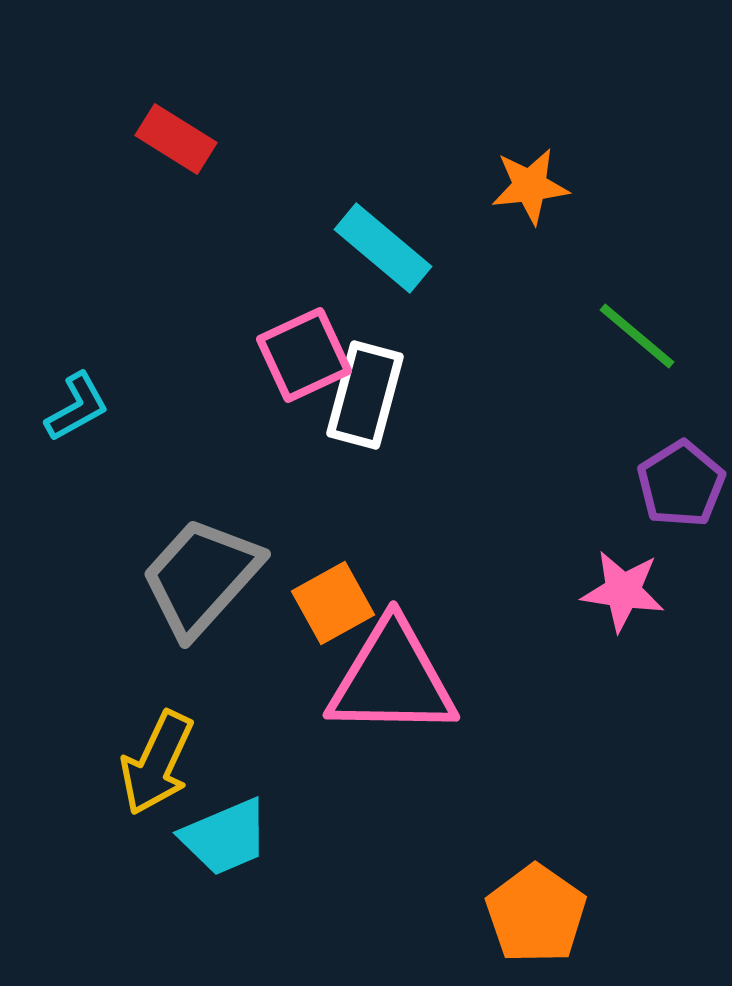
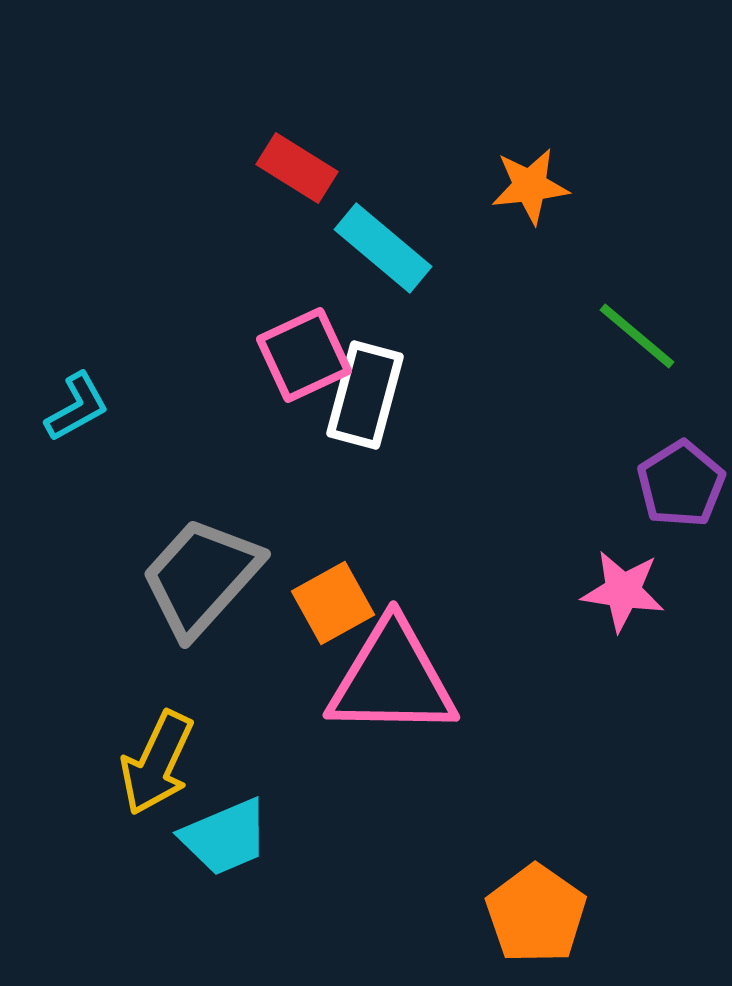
red rectangle: moved 121 px right, 29 px down
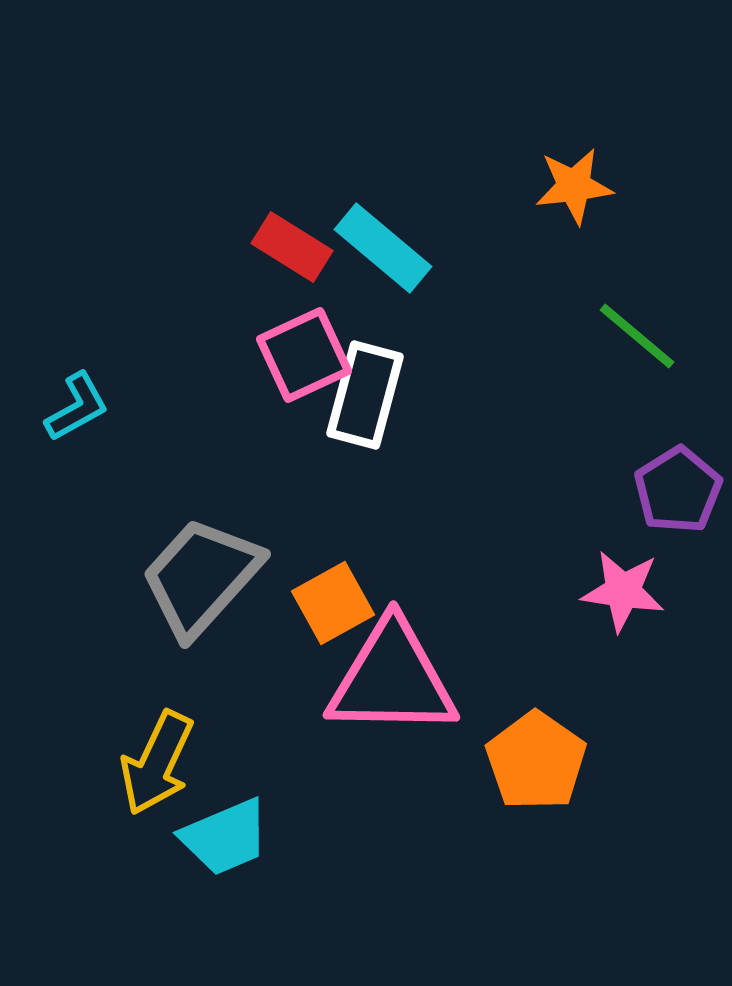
red rectangle: moved 5 px left, 79 px down
orange star: moved 44 px right
purple pentagon: moved 3 px left, 6 px down
orange pentagon: moved 153 px up
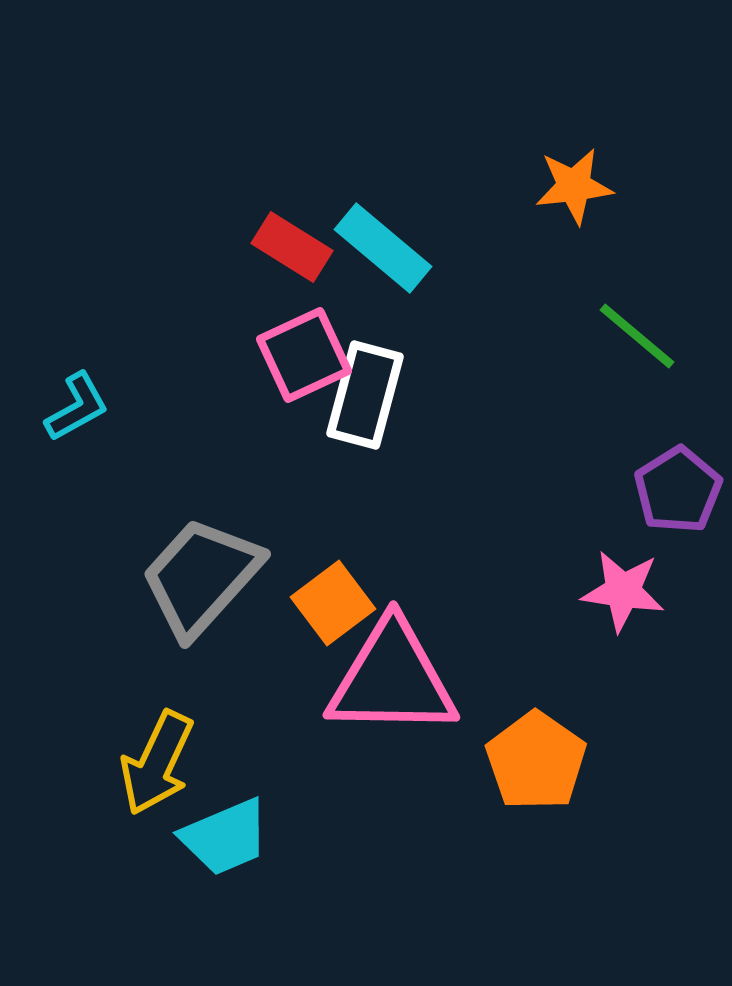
orange square: rotated 8 degrees counterclockwise
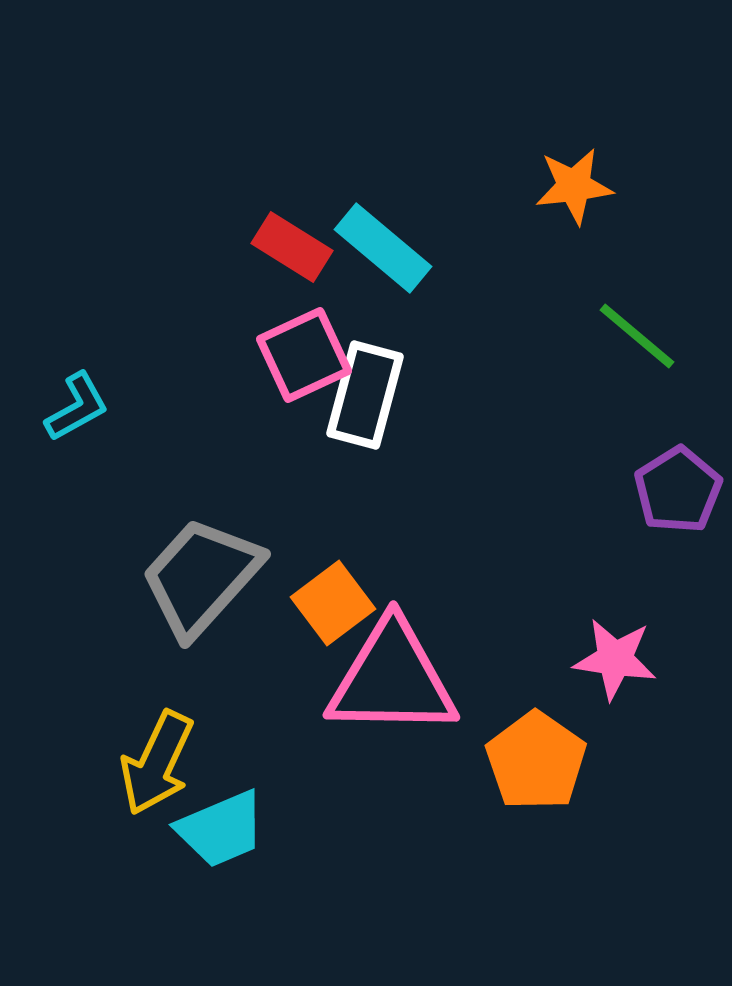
pink star: moved 8 px left, 68 px down
cyan trapezoid: moved 4 px left, 8 px up
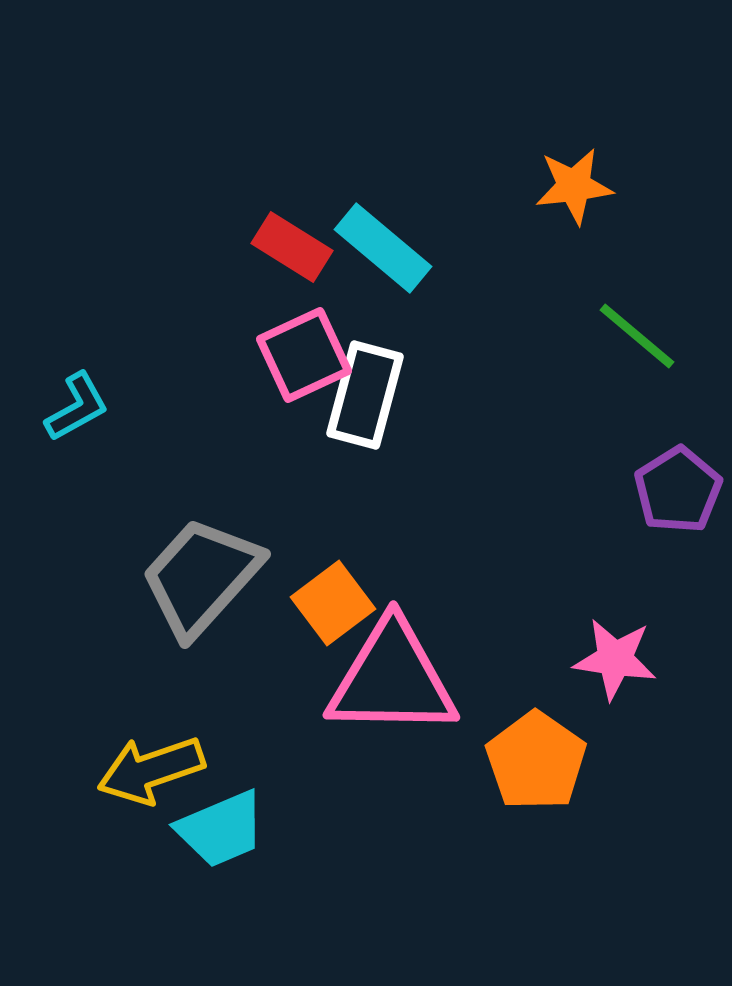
yellow arrow: moved 6 px left, 7 px down; rotated 46 degrees clockwise
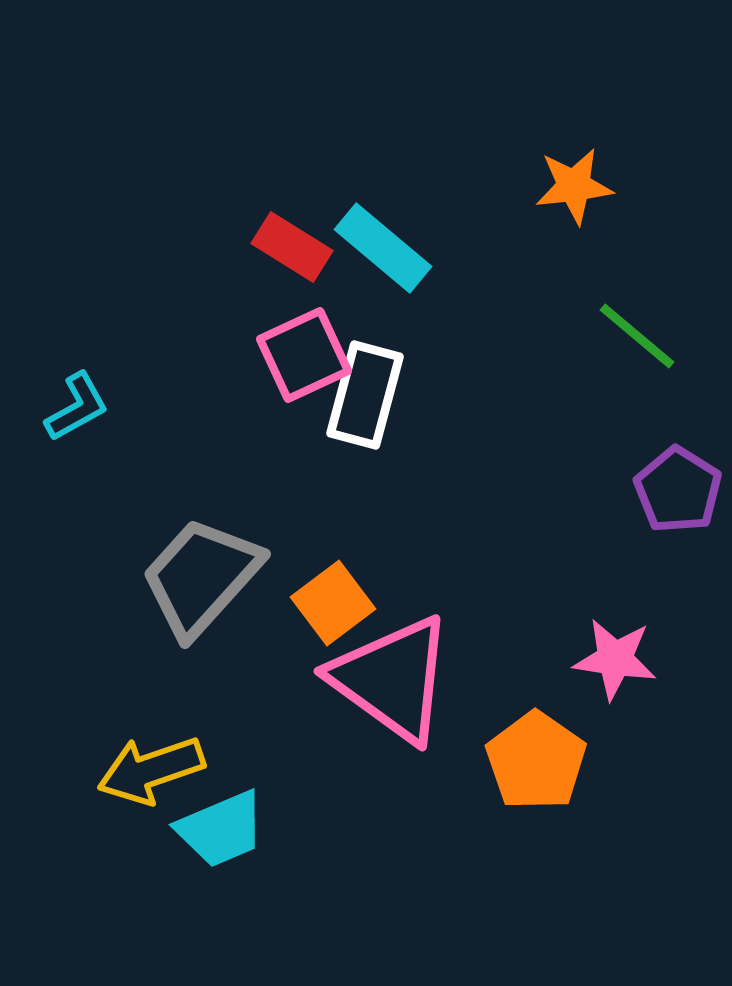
purple pentagon: rotated 8 degrees counterclockwise
pink triangle: rotated 35 degrees clockwise
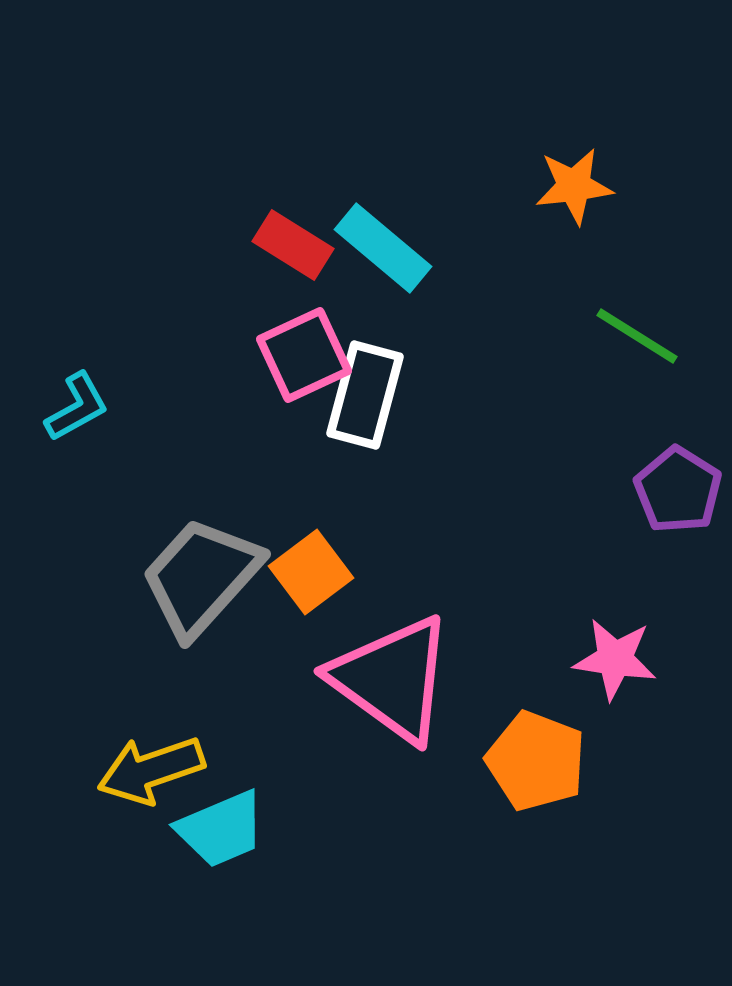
red rectangle: moved 1 px right, 2 px up
green line: rotated 8 degrees counterclockwise
orange square: moved 22 px left, 31 px up
orange pentagon: rotated 14 degrees counterclockwise
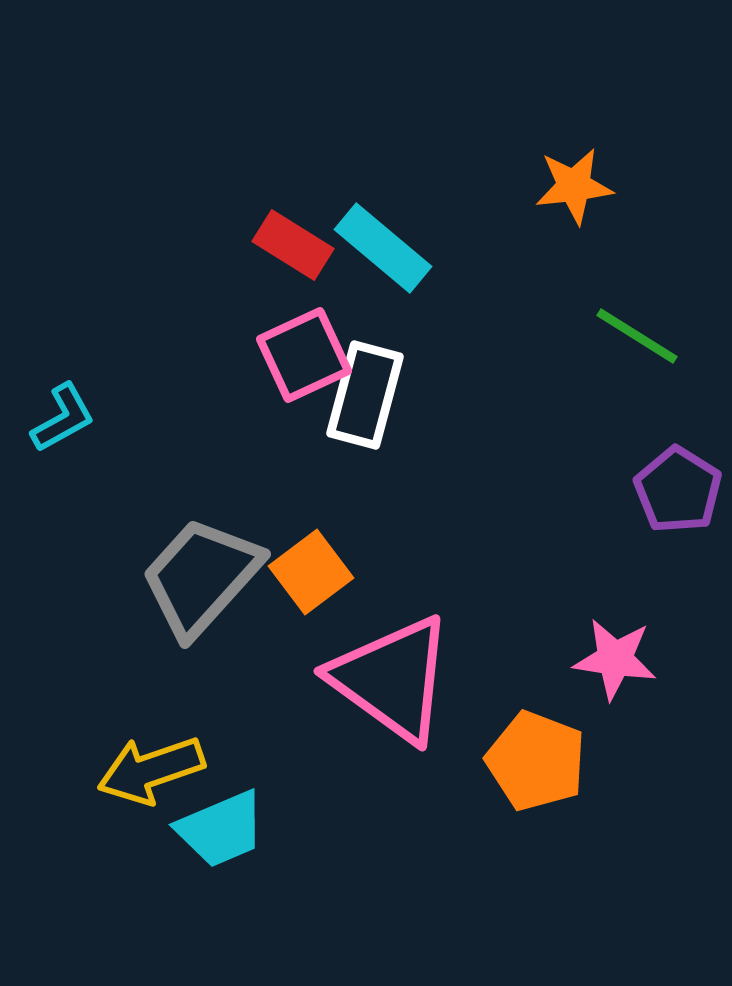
cyan L-shape: moved 14 px left, 11 px down
